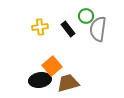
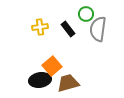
green circle: moved 2 px up
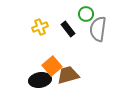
yellow cross: rotated 14 degrees counterclockwise
brown trapezoid: moved 8 px up
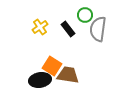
green circle: moved 1 px left, 1 px down
yellow cross: rotated 14 degrees counterclockwise
orange square: rotated 18 degrees counterclockwise
brown trapezoid: rotated 25 degrees clockwise
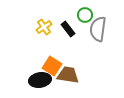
yellow cross: moved 4 px right
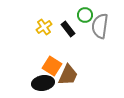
gray semicircle: moved 2 px right, 3 px up
brown trapezoid: rotated 105 degrees clockwise
black ellipse: moved 3 px right, 3 px down
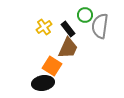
brown trapezoid: moved 27 px up
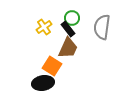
green circle: moved 13 px left, 3 px down
gray semicircle: moved 2 px right, 1 px down
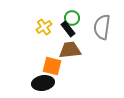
brown trapezoid: moved 2 px right, 2 px down; rotated 120 degrees counterclockwise
orange square: rotated 18 degrees counterclockwise
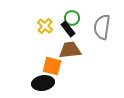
yellow cross: moved 1 px right, 1 px up; rotated 14 degrees counterclockwise
